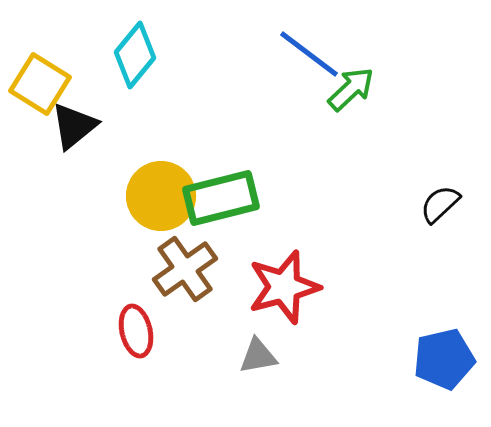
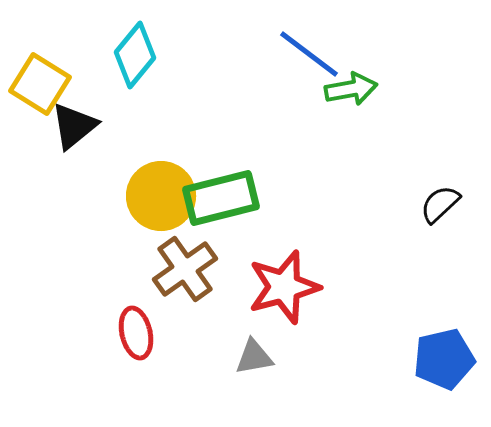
green arrow: rotated 33 degrees clockwise
red ellipse: moved 2 px down
gray triangle: moved 4 px left, 1 px down
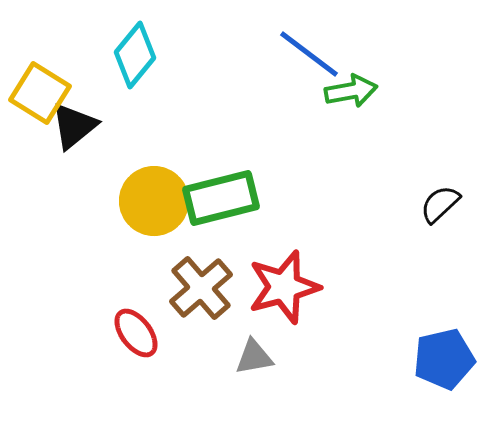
yellow square: moved 9 px down
green arrow: moved 2 px down
yellow circle: moved 7 px left, 5 px down
brown cross: moved 16 px right, 19 px down; rotated 6 degrees counterclockwise
red ellipse: rotated 24 degrees counterclockwise
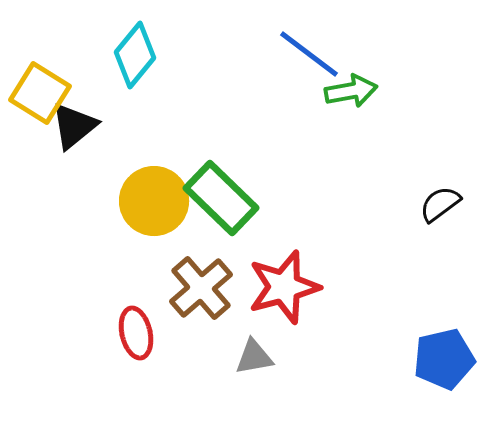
green rectangle: rotated 58 degrees clockwise
black semicircle: rotated 6 degrees clockwise
red ellipse: rotated 24 degrees clockwise
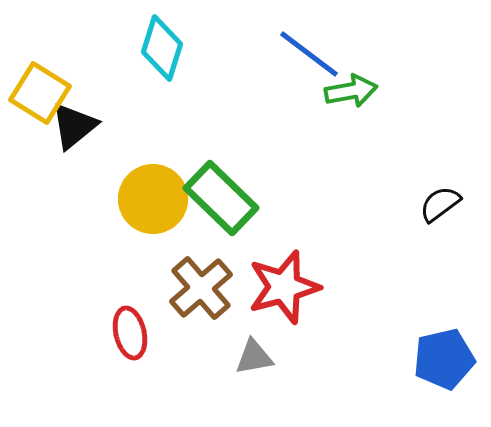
cyan diamond: moved 27 px right, 7 px up; rotated 22 degrees counterclockwise
yellow circle: moved 1 px left, 2 px up
red ellipse: moved 6 px left
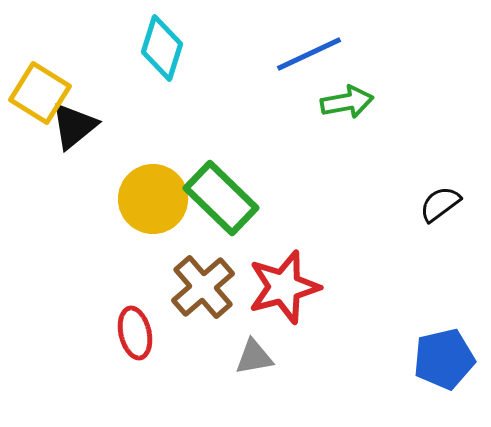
blue line: rotated 62 degrees counterclockwise
green arrow: moved 4 px left, 11 px down
brown cross: moved 2 px right, 1 px up
red ellipse: moved 5 px right
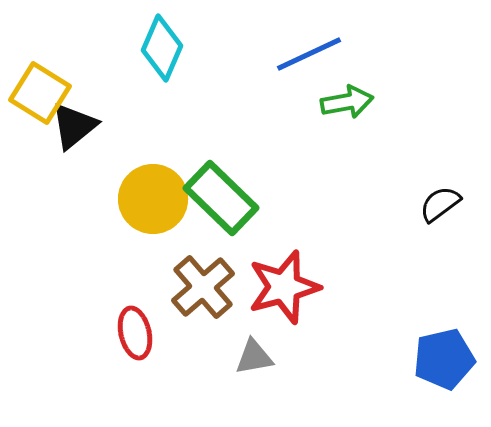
cyan diamond: rotated 6 degrees clockwise
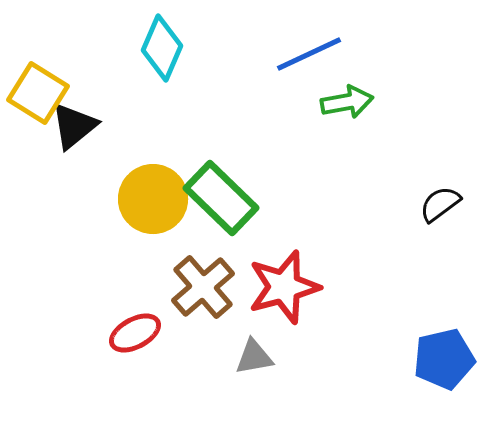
yellow square: moved 2 px left
red ellipse: rotated 75 degrees clockwise
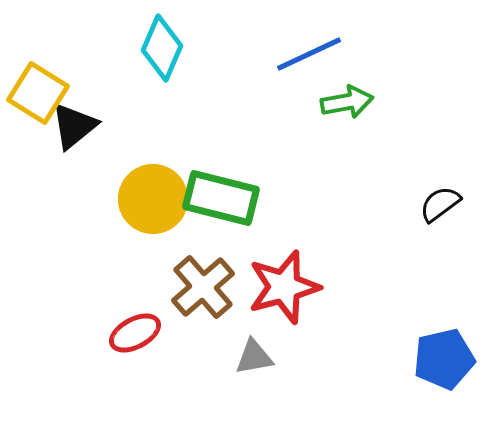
green rectangle: rotated 30 degrees counterclockwise
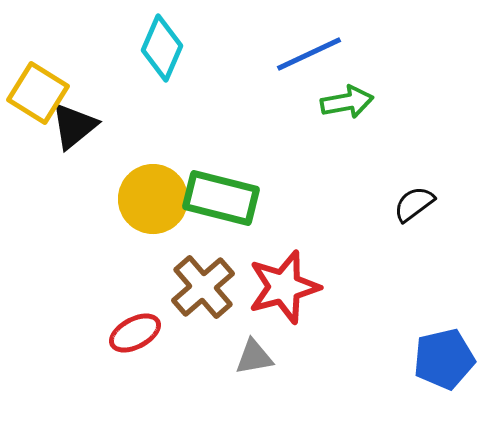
black semicircle: moved 26 px left
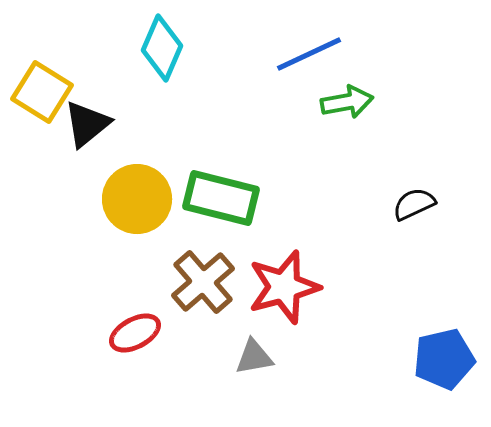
yellow square: moved 4 px right, 1 px up
black triangle: moved 13 px right, 2 px up
yellow circle: moved 16 px left
black semicircle: rotated 12 degrees clockwise
brown cross: moved 5 px up
